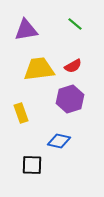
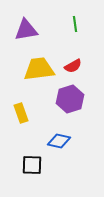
green line: rotated 42 degrees clockwise
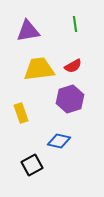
purple triangle: moved 2 px right, 1 px down
black square: rotated 30 degrees counterclockwise
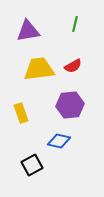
green line: rotated 21 degrees clockwise
purple hexagon: moved 6 px down; rotated 12 degrees clockwise
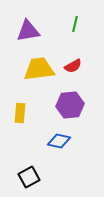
yellow rectangle: moved 1 px left; rotated 24 degrees clockwise
black square: moved 3 px left, 12 px down
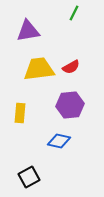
green line: moved 1 px left, 11 px up; rotated 14 degrees clockwise
red semicircle: moved 2 px left, 1 px down
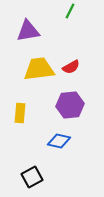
green line: moved 4 px left, 2 px up
black square: moved 3 px right
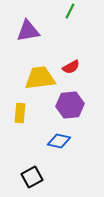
yellow trapezoid: moved 1 px right, 9 px down
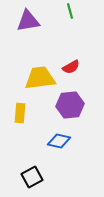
green line: rotated 42 degrees counterclockwise
purple triangle: moved 10 px up
